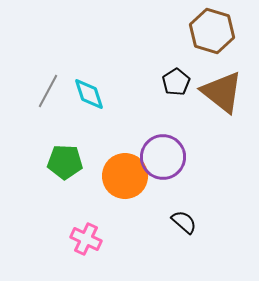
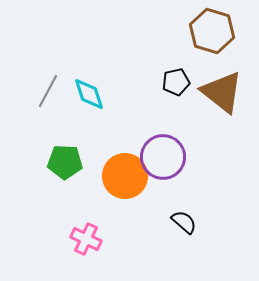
black pentagon: rotated 20 degrees clockwise
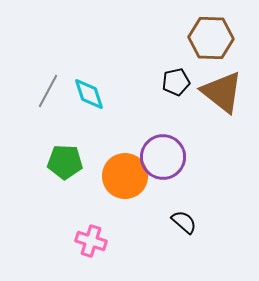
brown hexagon: moved 1 px left, 7 px down; rotated 15 degrees counterclockwise
pink cross: moved 5 px right, 2 px down; rotated 8 degrees counterclockwise
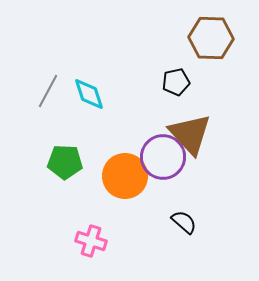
brown triangle: moved 32 px left, 42 px down; rotated 9 degrees clockwise
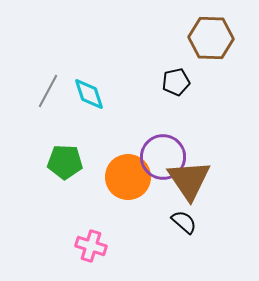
brown triangle: moved 1 px left, 46 px down; rotated 9 degrees clockwise
orange circle: moved 3 px right, 1 px down
pink cross: moved 5 px down
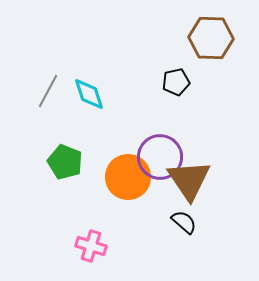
purple circle: moved 3 px left
green pentagon: rotated 20 degrees clockwise
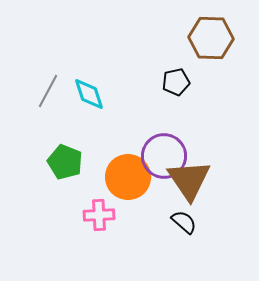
purple circle: moved 4 px right, 1 px up
pink cross: moved 8 px right, 31 px up; rotated 20 degrees counterclockwise
